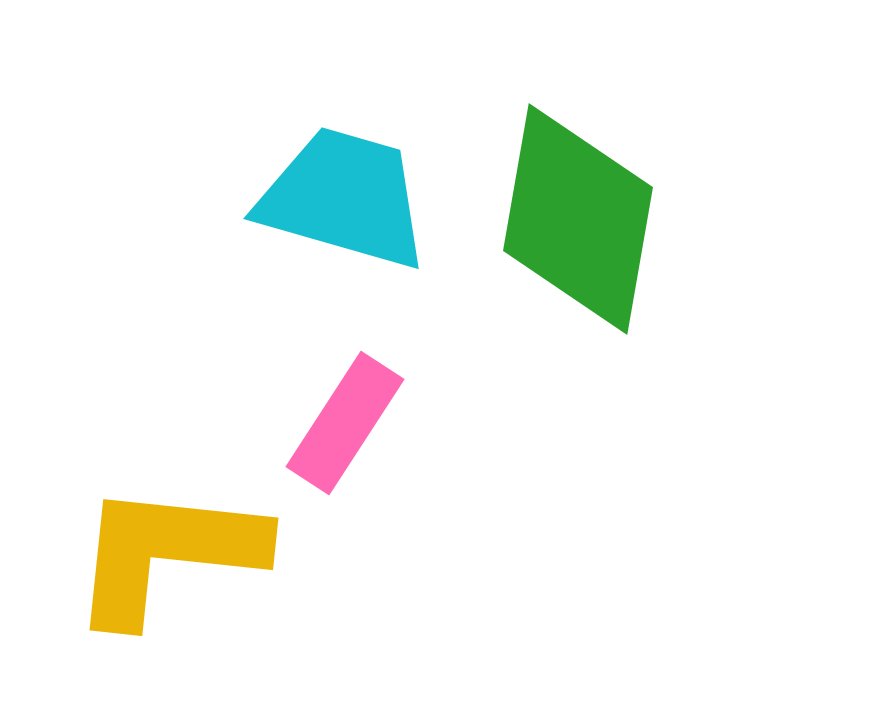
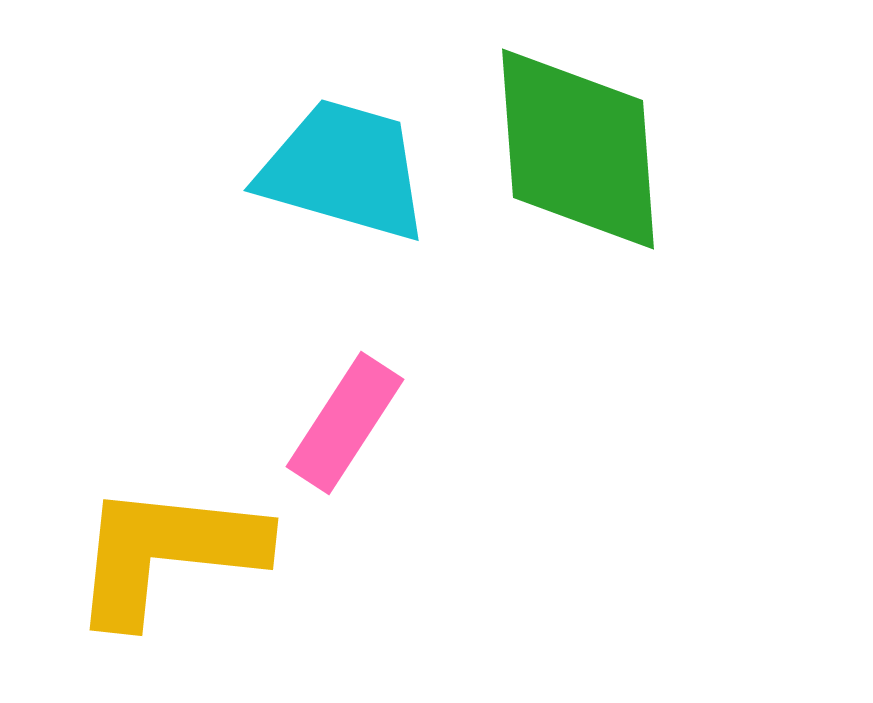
cyan trapezoid: moved 28 px up
green diamond: moved 70 px up; rotated 14 degrees counterclockwise
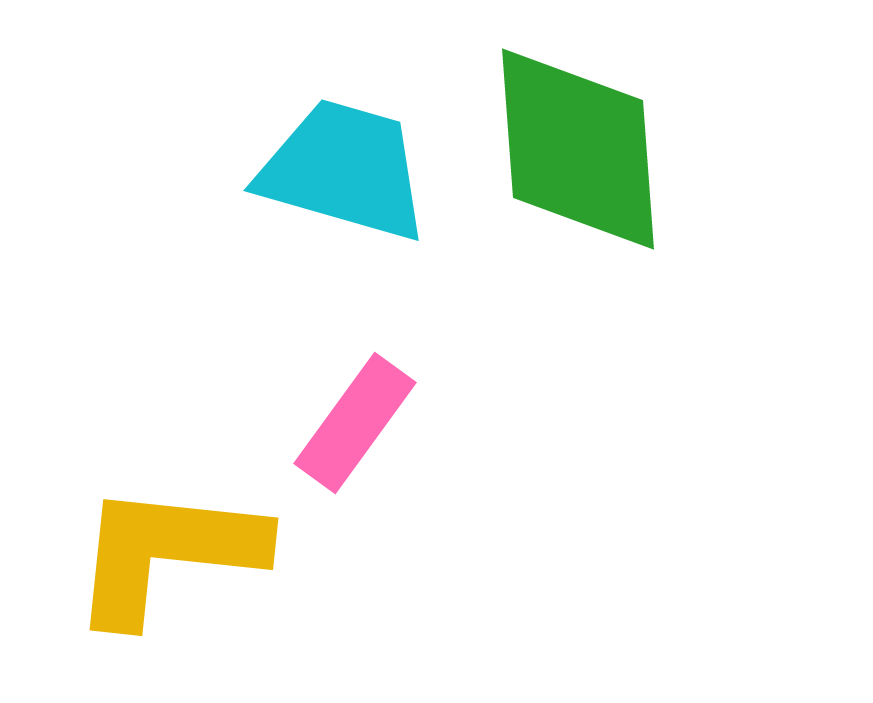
pink rectangle: moved 10 px right; rotated 3 degrees clockwise
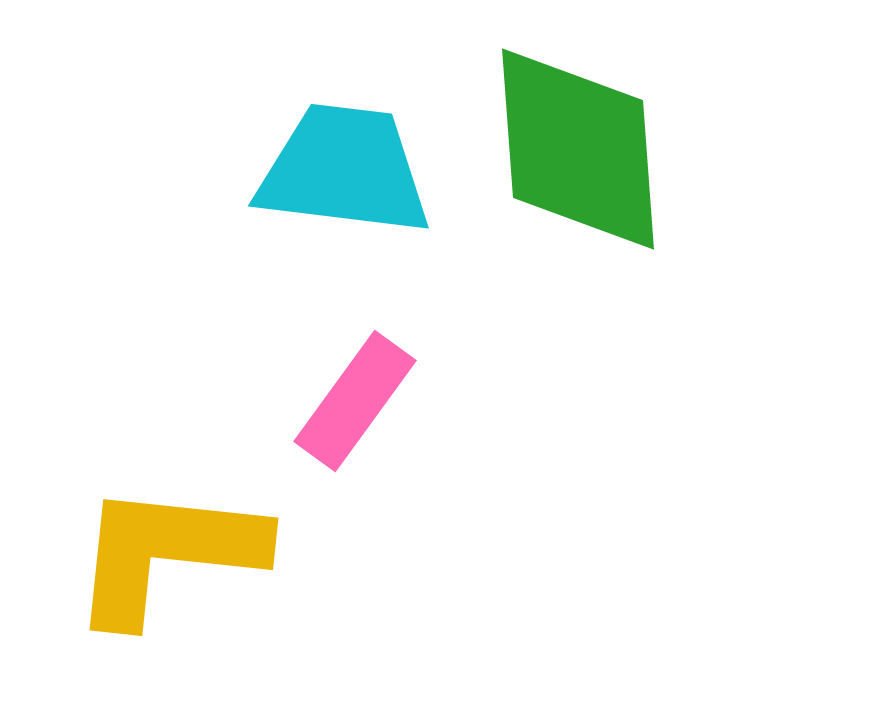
cyan trapezoid: rotated 9 degrees counterclockwise
pink rectangle: moved 22 px up
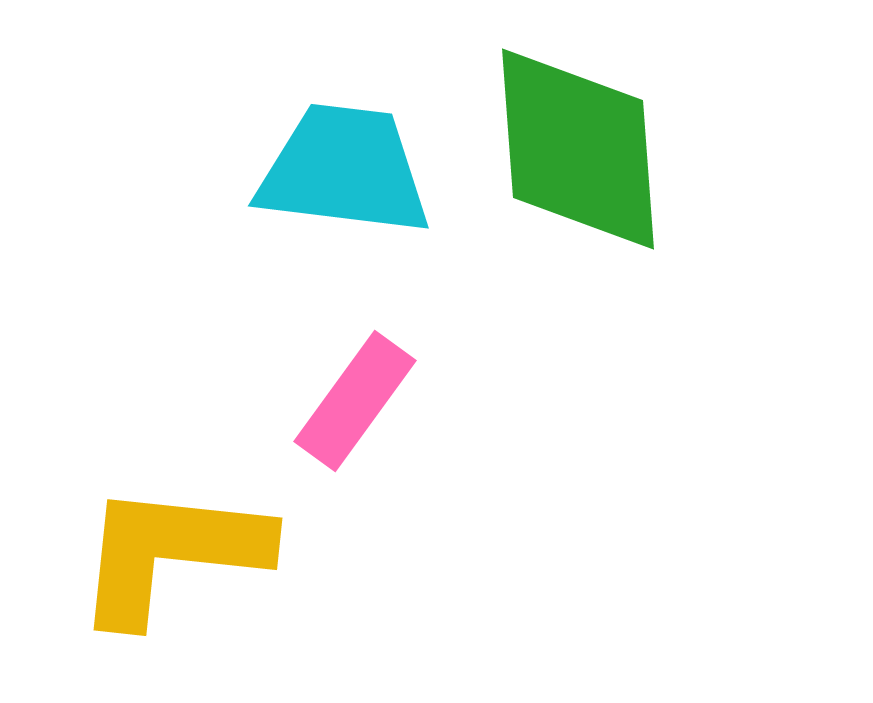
yellow L-shape: moved 4 px right
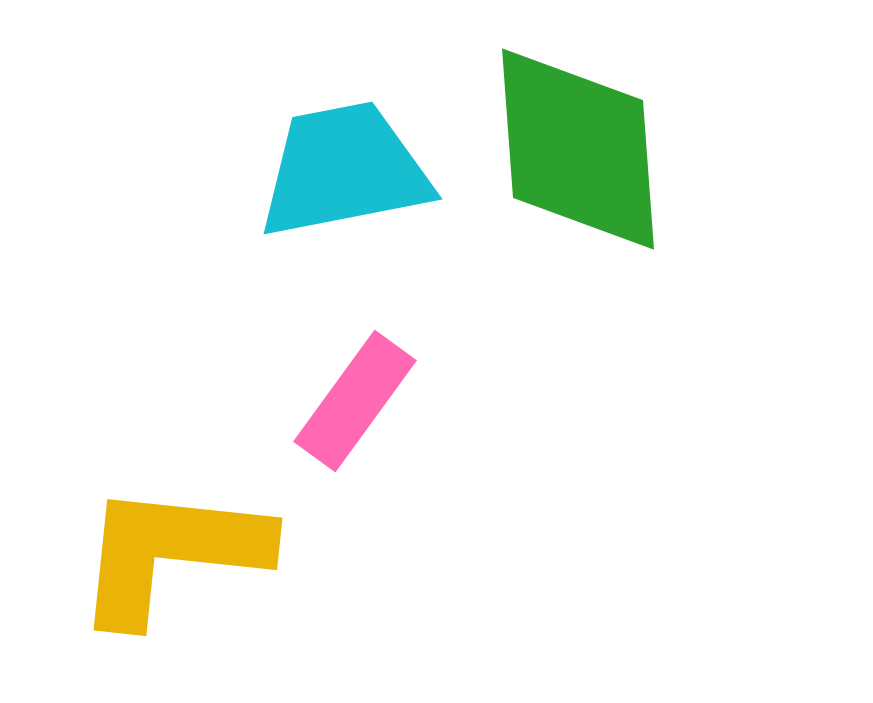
cyan trapezoid: rotated 18 degrees counterclockwise
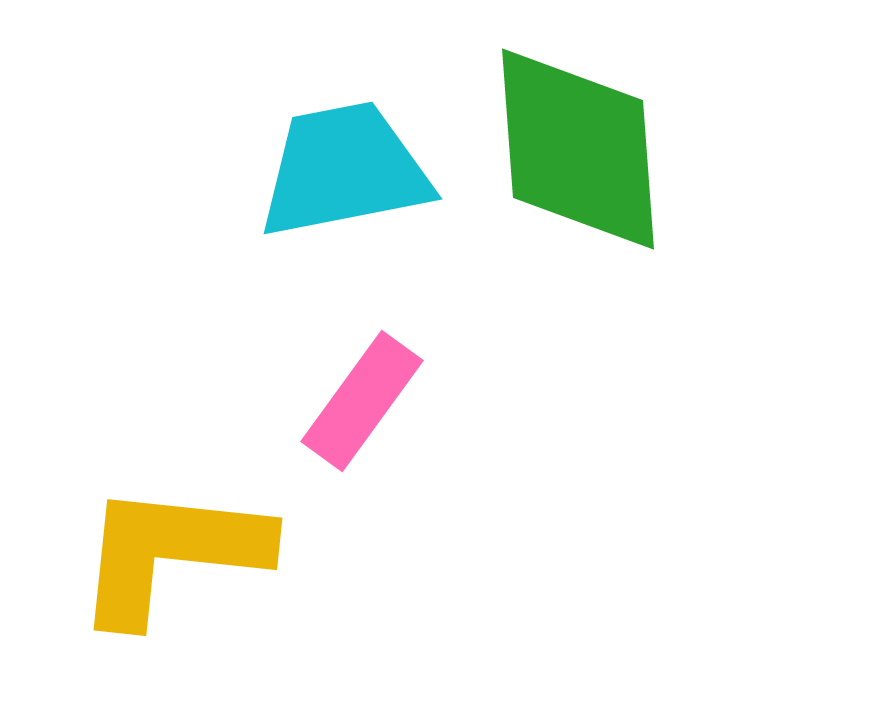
pink rectangle: moved 7 px right
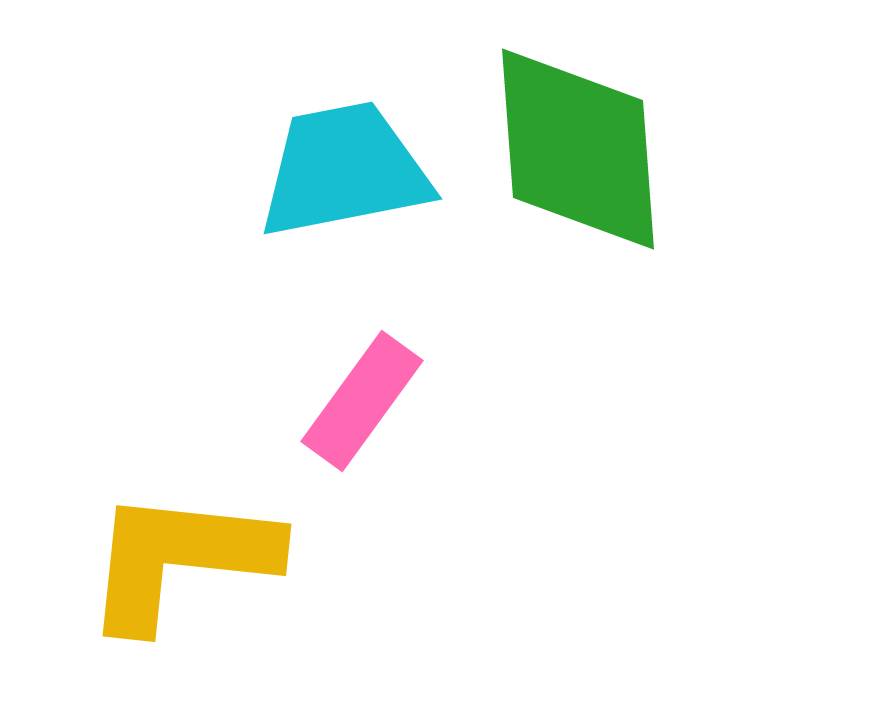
yellow L-shape: moved 9 px right, 6 px down
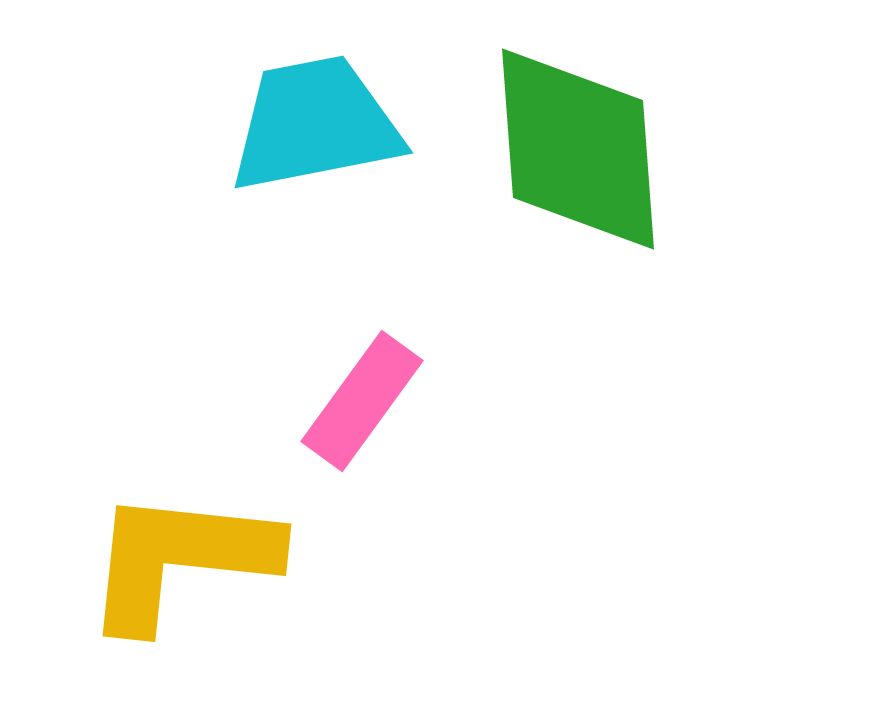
cyan trapezoid: moved 29 px left, 46 px up
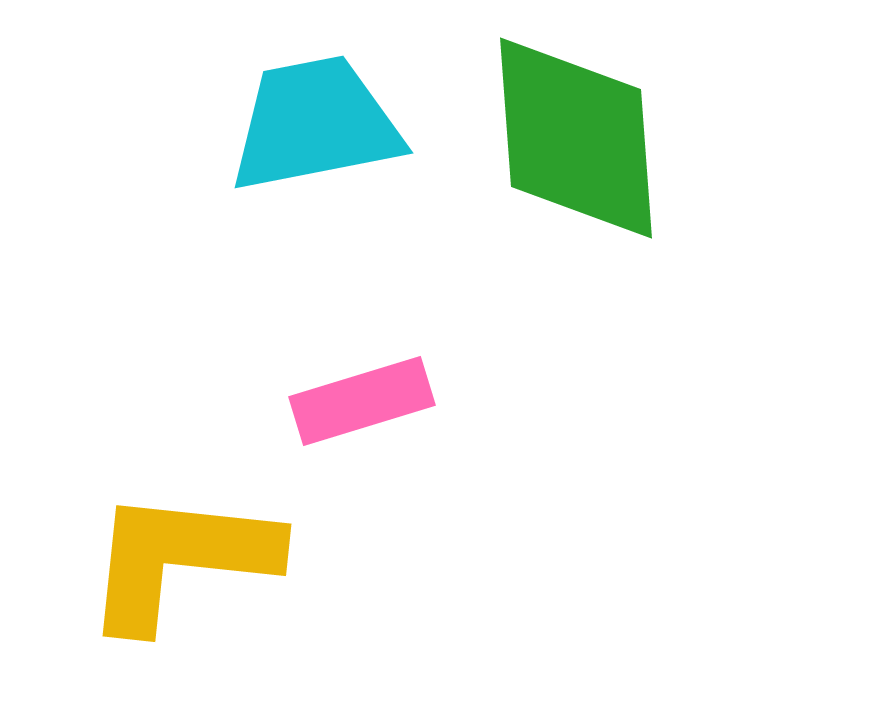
green diamond: moved 2 px left, 11 px up
pink rectangle: rotated 37 degrees clockwise
